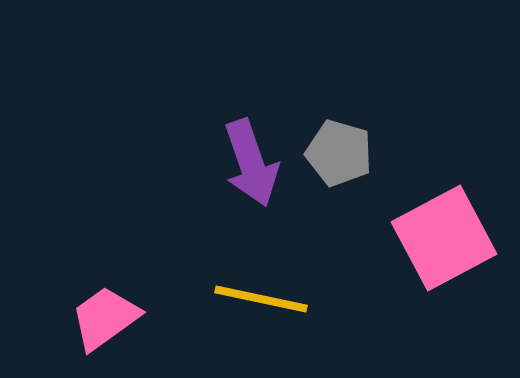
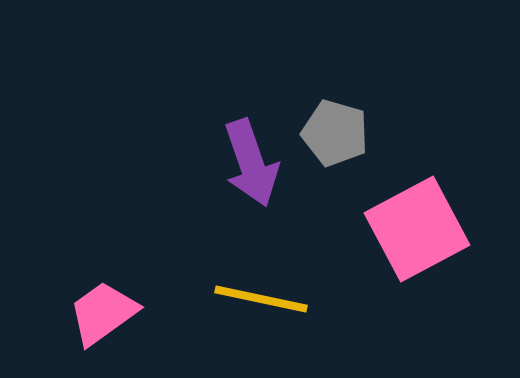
gray pentagon: moved 4 px left, 20 px up
pink square: moved 27 px left, 9 px up
pink trapezoid: moved 2 px left, 5 px up
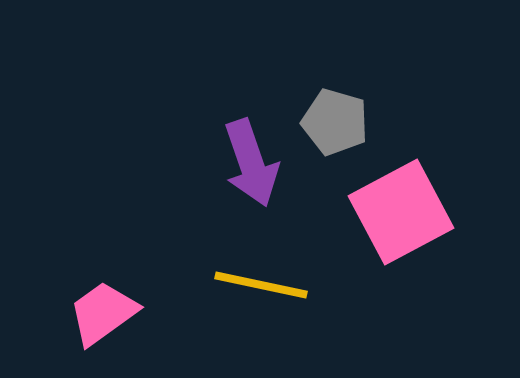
gray pentagon: moved 11 px up
pink square: moved 16 px left, 17 px up
yellow line: moved 14 px up
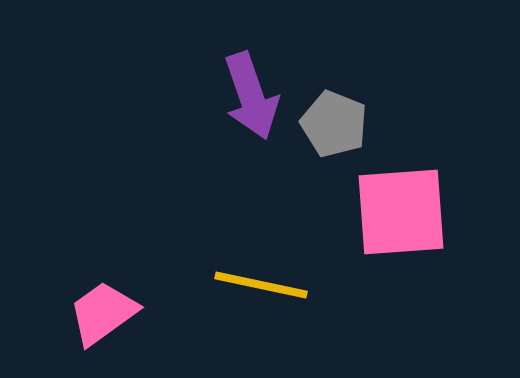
gray pentagon: moved 1 px left, 2 px down; rotated 6 degrees clockwise
purple arrow: moved 67 px up
pink square: rotated 24 degrees clockwise
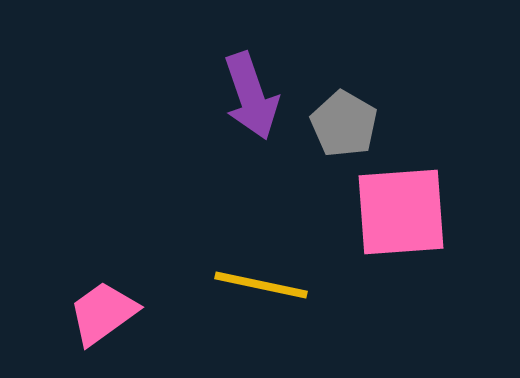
gray pentagon: moved 10 px right; rotated 8 degrees clockwise
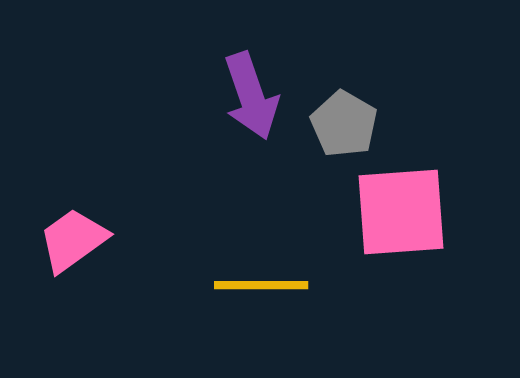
yellow line: rotated 12 degrees counterclockwise
pink trapezoid: moved 30 px left, 73 px up
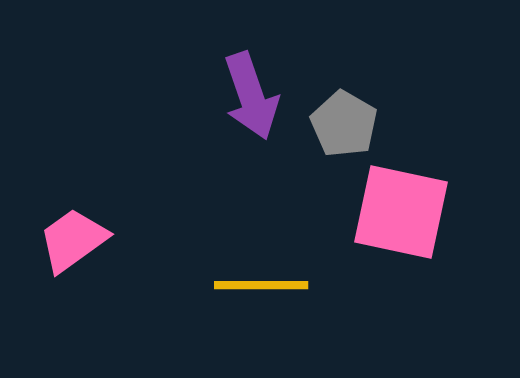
pink square: rotated 16 degrees clockwise
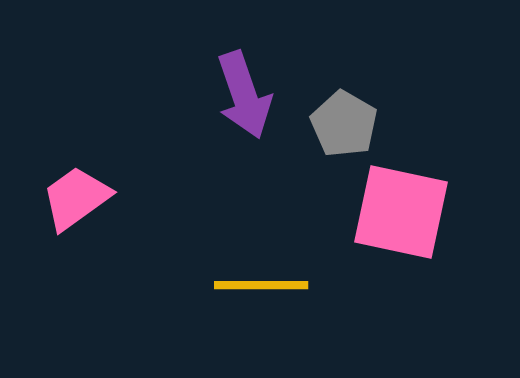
purple arrow: moved 7 px left, 1 px up
pink trapezoid: moved 3 px right, 42 px up
